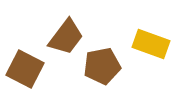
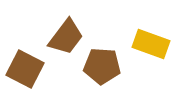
brown pentagon: rotated 15 degrees clockwise
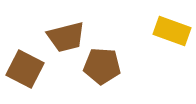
brown trapezoid: rotated 39 degrees clockwise
yellow rectangle: moved 21 px right, 13 px up
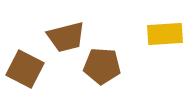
yellow rectangle: moved 7 px left, 3 px down; rotated 24 degrees counterclockwise
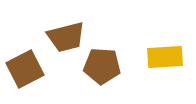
yellow rectangle: moved 23 px down
brown square: rotated 36 degrees clockwise
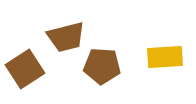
brown square: rotated 6 degrees counterclockwise
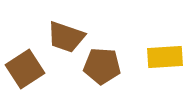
brown trapezoid: rotated 33 degrees clockwise
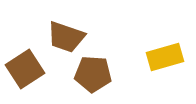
yellow rectangle: rotated 12 degrees counterclockwise
brown pentagon: moved 9 px left, 8 px down
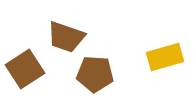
brown pentagon: moved 2 px right
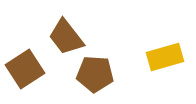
brown trapezoid: rotated 33 degrees clockwise
